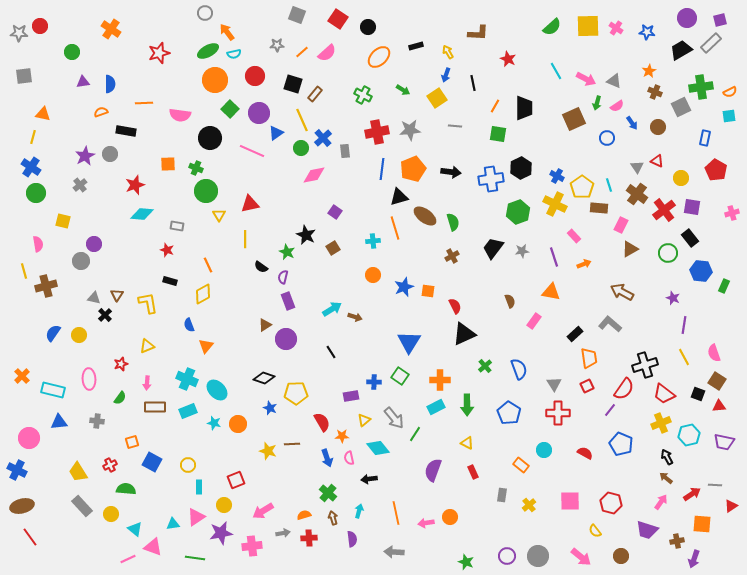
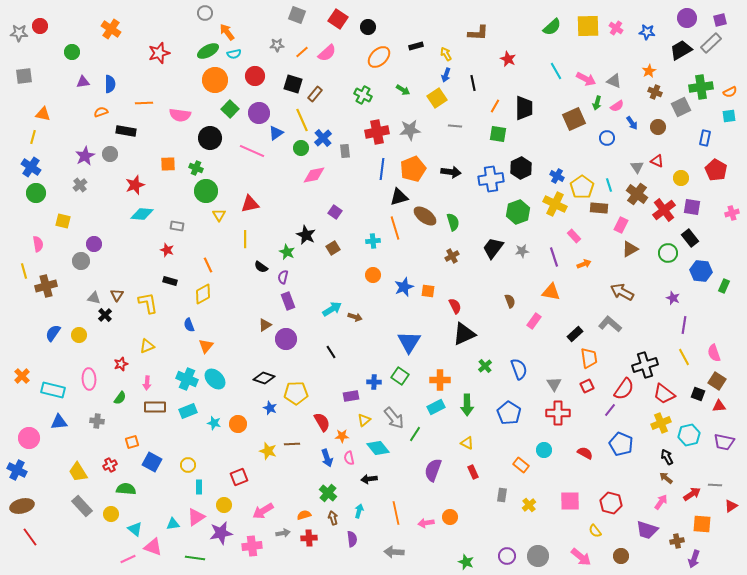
yellow arrow at (448, 52): moved 2 px left, 2 px down
cyan ellipse at (217, 390): moved 2 px left, 11 px up
red square at (236, 480): moved 3 px right, 3 px up
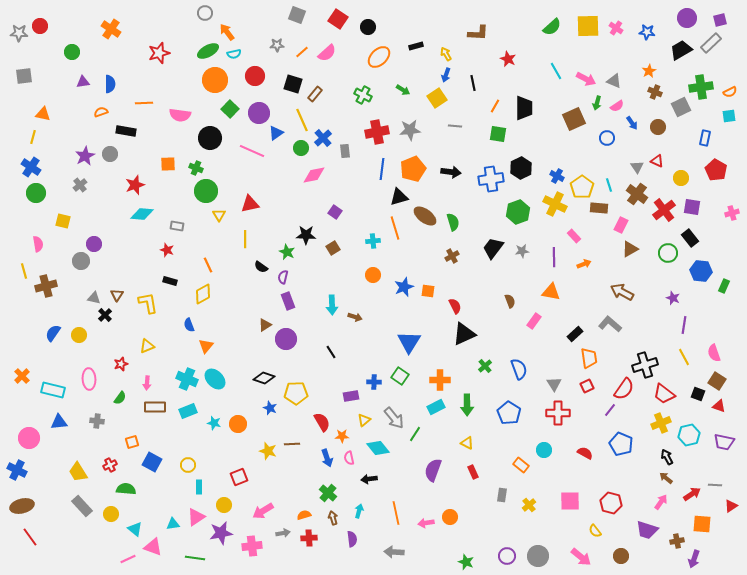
black star at (306, 235): rotated 24 degrees counterclockwise
purple line at (554, 257): rotated 18 degrees clockwise
cyan arrow at (332, 309): moved 4 px up; rotated 120 degrees clockwise
red triangle at (719, 406): rotated 24 degrees clockwise
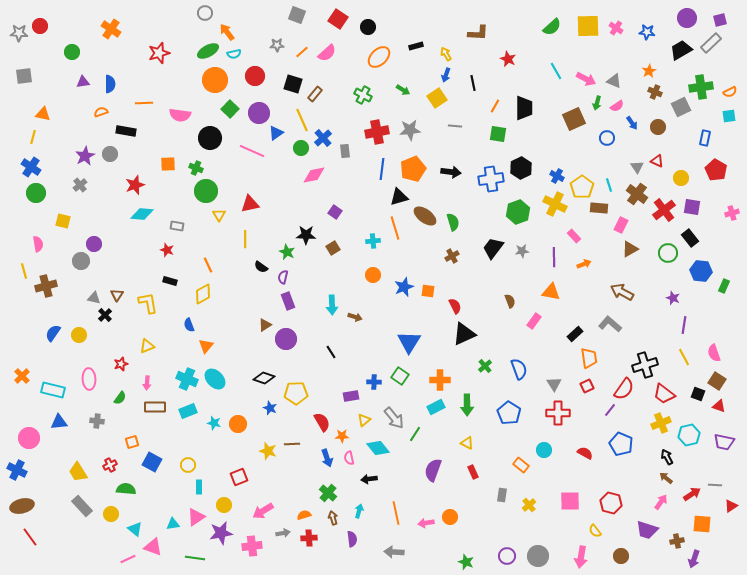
pink arrow at (581, 557): rotated 60 degrees clockwise
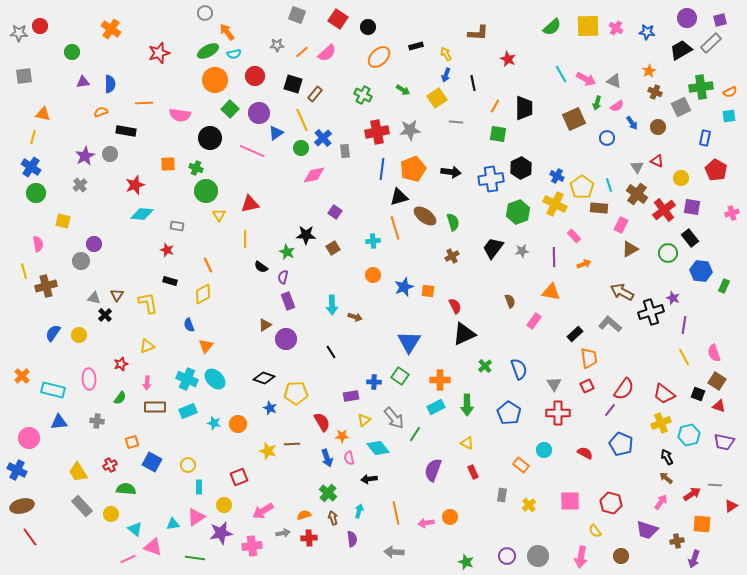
cyan line at (556, 71): moved 5 px right, 3 px down
gray line at (455, 126): moved 1 px right, 4 px up
black cross at (645, 365): moved 6 px right, 53 px up
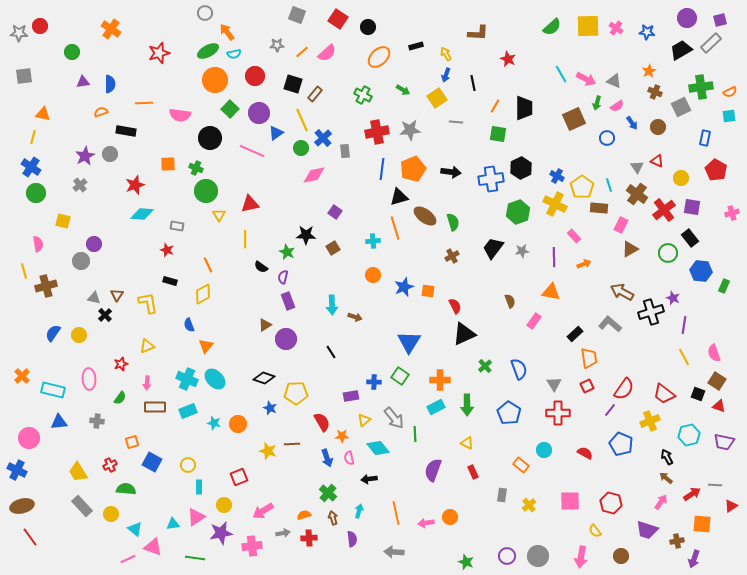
yellow cross at (661, 423): moved 11 px left, 2 px up
green line at (415, 434): rotated 35 degrees counterclockwise
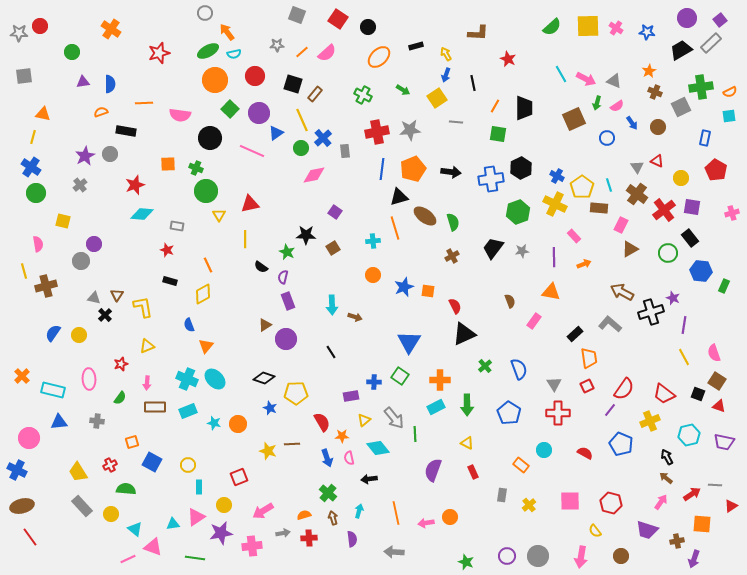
purple square at (720, 20): rotated 24 degrees counterclockwise
yellow L-shape at (148, 303): moved 5 px left, 4 px down
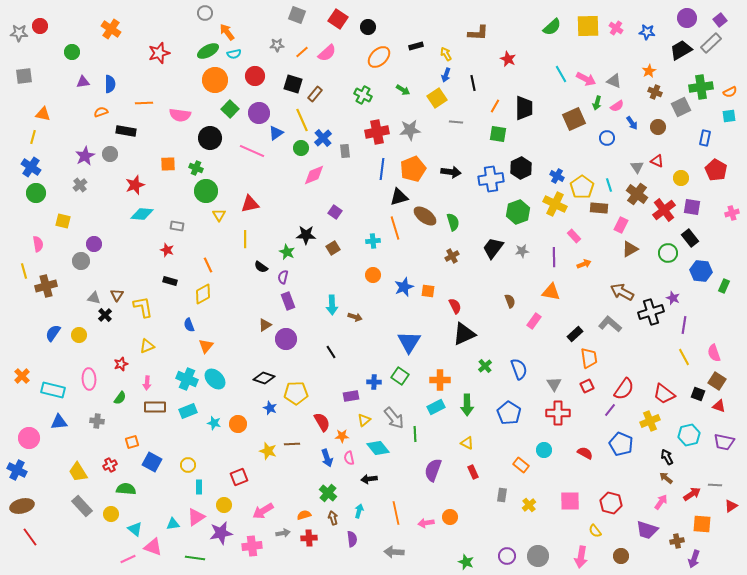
pink diamond at (314, 175): rotated 10 degrees counterclockwise
